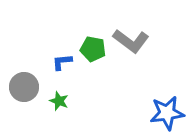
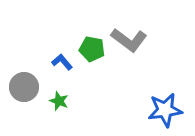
gray L-shape: moved 2 px left, 1 px up
green pentagon: moved 1 px left
blue L-shape: rotated 55 degrees clockwise
blue star: moved 2 px left, 3 px up
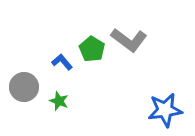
green pentagon: rotated 20 degrees clockwise
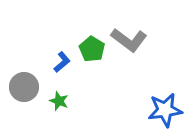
blue L-shape: rotated 90 degrees clockwise
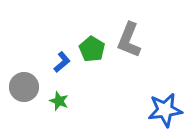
gray L-shape: rotated 75 degrees clockwise
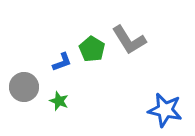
gray L-shape: rotated 54 degrees counterclockwise
blue L-shape: rotated 20 degrees clockwise
blue star: rotated 20 degrees clockwise
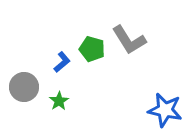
green pentagon: rotated 15 degrees counterclockwise
blue L-shape: rotated 20 degrees counterclockwise
green star: rotated 18 degrees clockwise
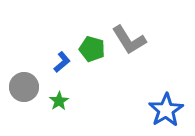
blue star: moved 1 px right; rotated 28 degrees clockwise
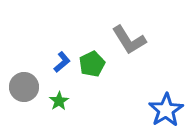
green pentagon: moved 15 px down; rotated 30 degrees clockwise
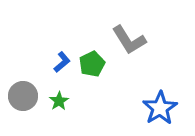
gray circle: moved 1 px left, 9 px down
blue star: moved 6 px left, 2 px up
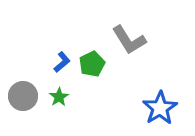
green star: moved 4 px up
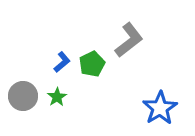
gray L-shape: rotated 96 degrees counterclockwise
green star: moved 2 px left
